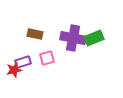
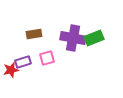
brown rectangle: moved 1 px left; rotated 21 degrees counterclockwise
red star: moved 3 px left
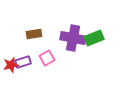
pink square: rotated 14 degrees counterclockwise
red star: moved 5 px up
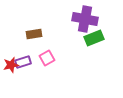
purple cross: moved 12 px right, 19 px up
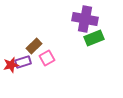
brown rectangle: moved 12 px down; rotated 35 degrees counterclockwise
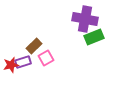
green rectangle: moved 1 px up
pink square: moved 1 px left
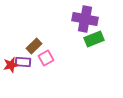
green rectangle: moved 2 px down
purple rectangle: rotated 21 degrees clockwise
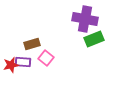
brown rectangle: moved 2 px left, 2 px up; rotated 28 degrees clockwise
pink square: rotated 21 degrees counterclockwise
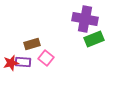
red star: moved 2 px up
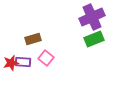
purple cross: moved 7 px right, 2 px up; rotated 35 degrees counterclockwise
brown rectangle: moved 1 px right, 5 px up
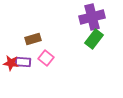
purple cross: rotated 10 degrees clockwise
green rectangle: rotated 30 degrees counterclockwise
red star: rotated 21 degrees clockwise
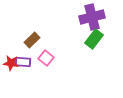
brown rectangle: moved 1 px left, 1 px down; rotated 28 degrees counterclockwise
